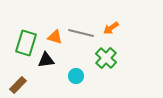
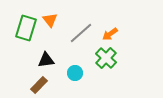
orange arrow: moved 1 px left, 6 px down
gray line: rotated 55 degrees counterclockwise
orange triangle: moved 5 px left, 17 px up; rotated 35 degrees clockwise
green rectangle: moved 15 px up
cyan circle: moved 1 px left, 3 px up
brown rectangle: moved 21 px right
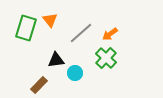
black triangle: moved 10 px right
